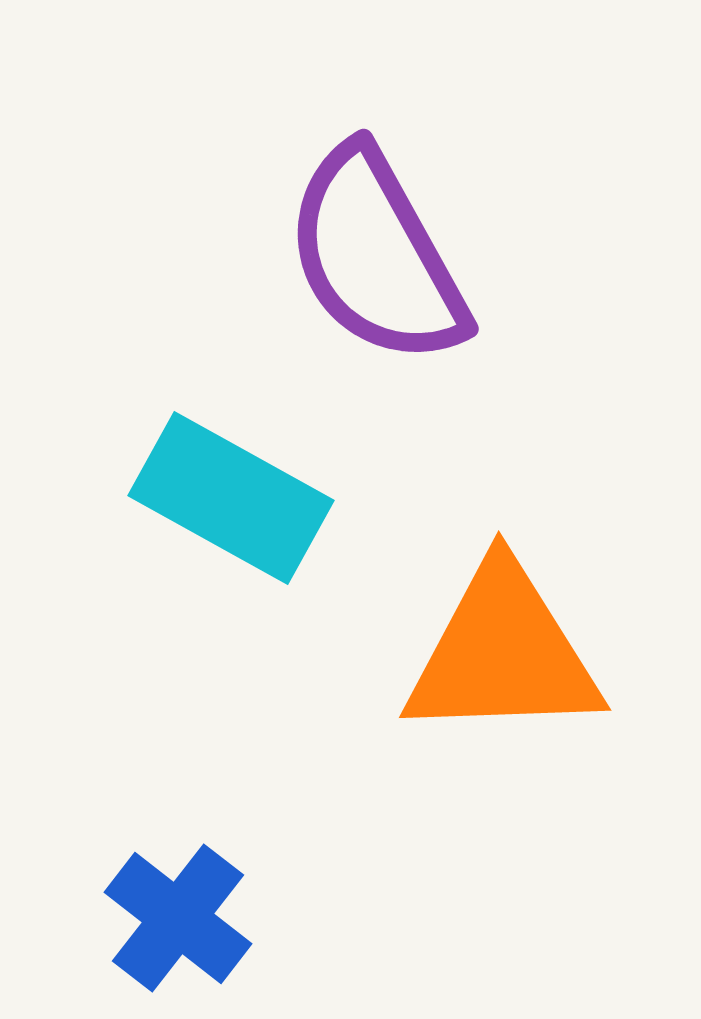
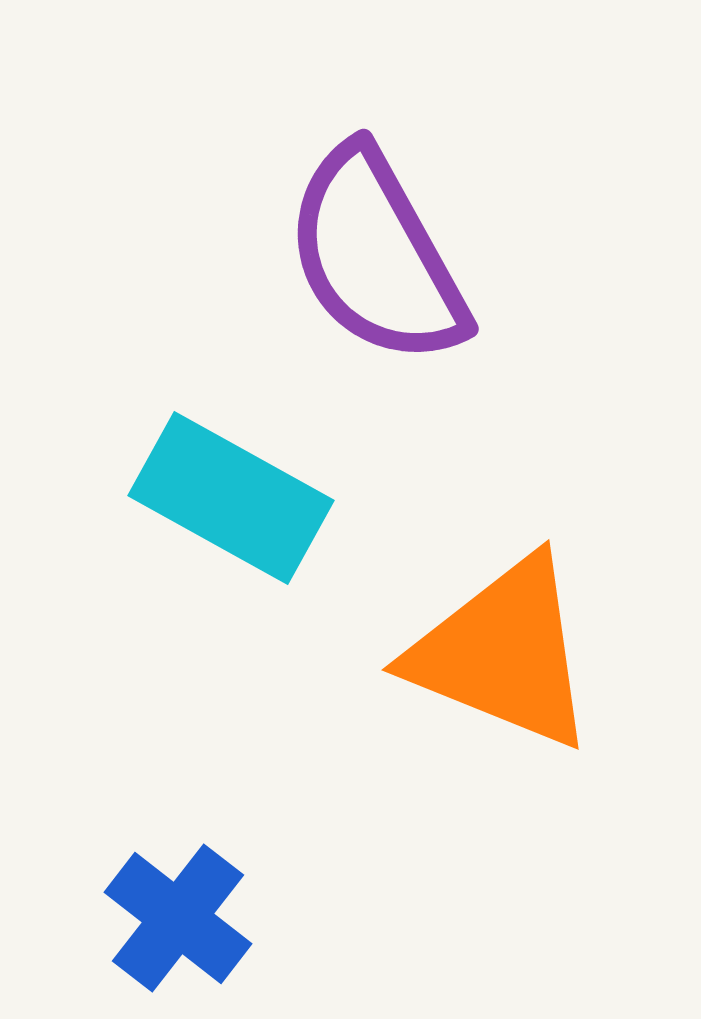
orange triangle: rotated 24 degrees clockwise
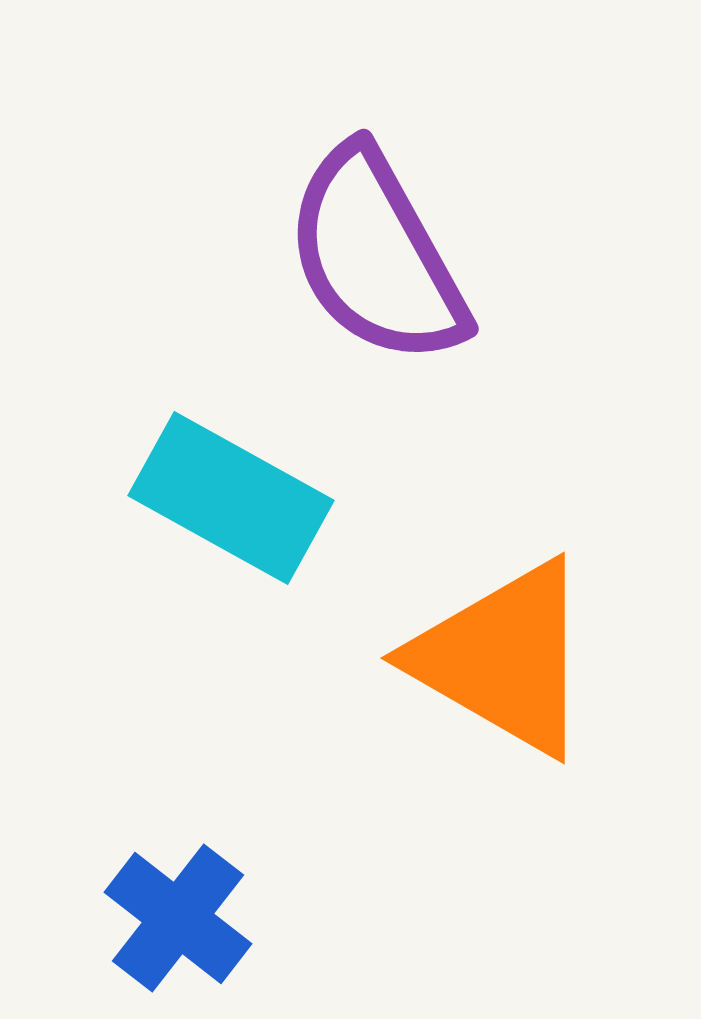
orange triangle: moved 5 px down; rotated 8 degrees clockwise
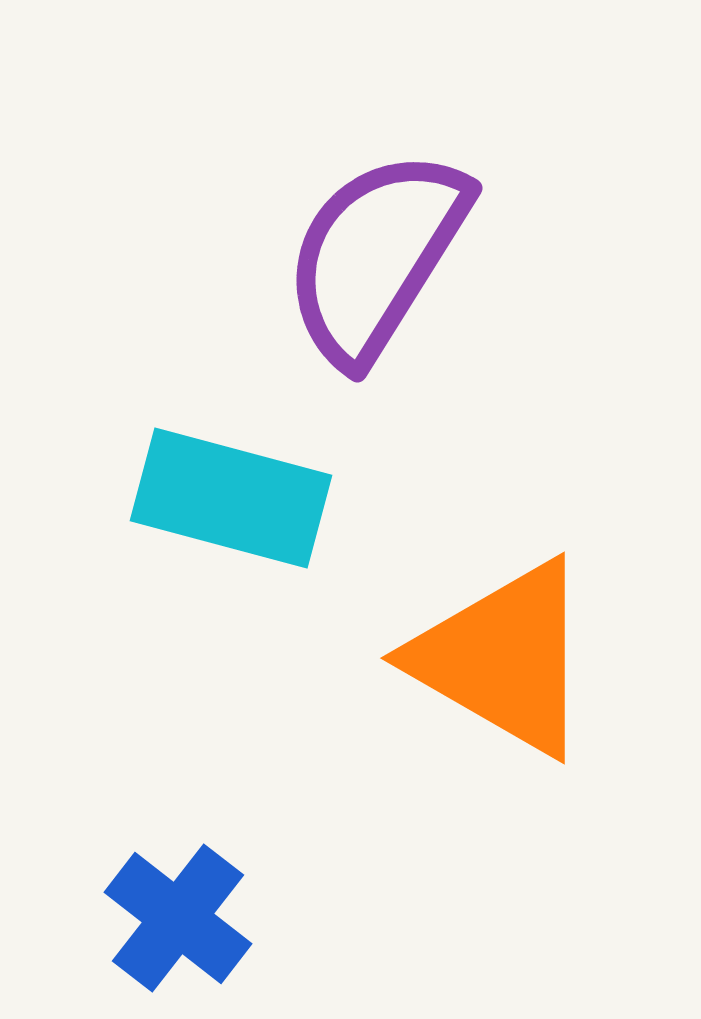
purple semicircle: rotated 61 degrees clockwise
cyan rectangle: rotated 14 degrees counterclockwise
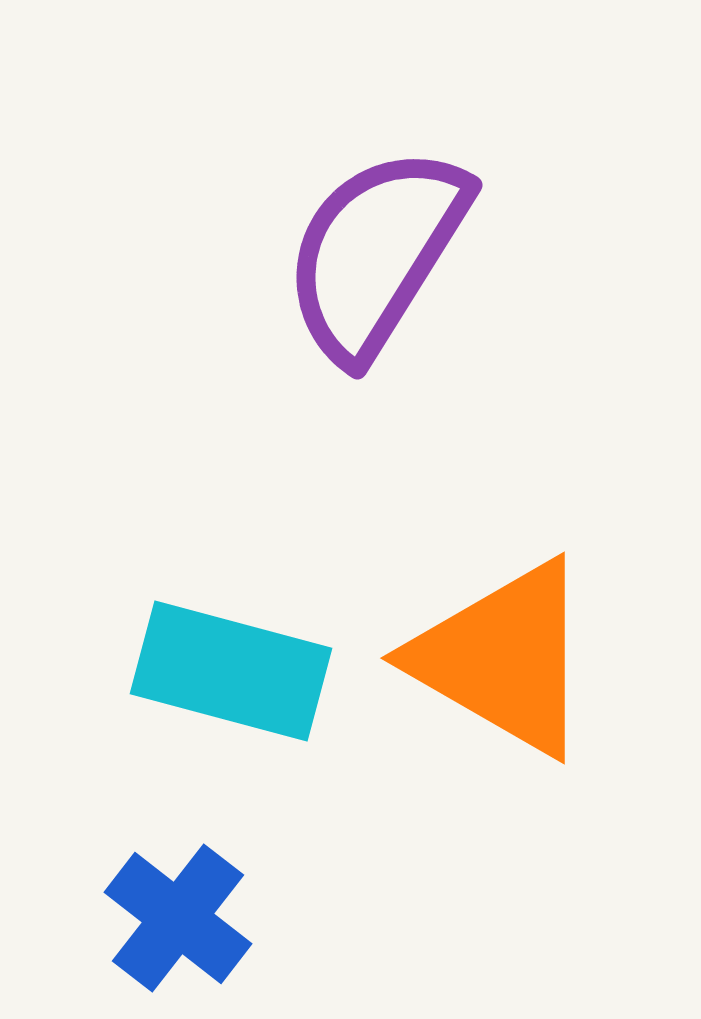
purple semicircle: moved 3 px up
cyan rectangle: moved 173 px down
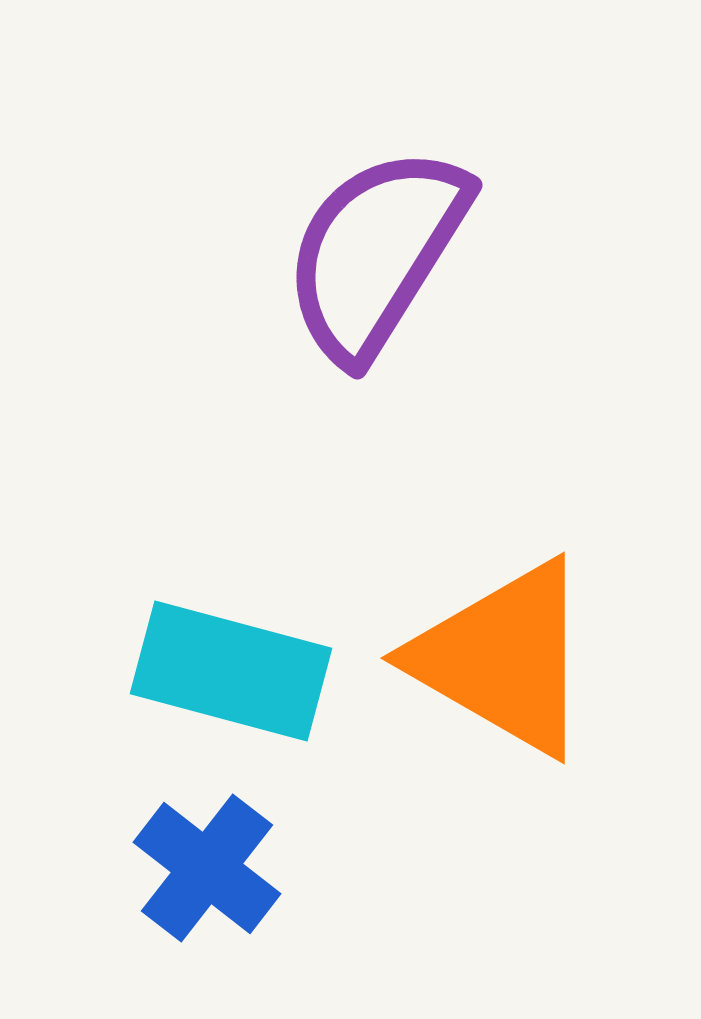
blue cross: moved 29 px right, 50 px up
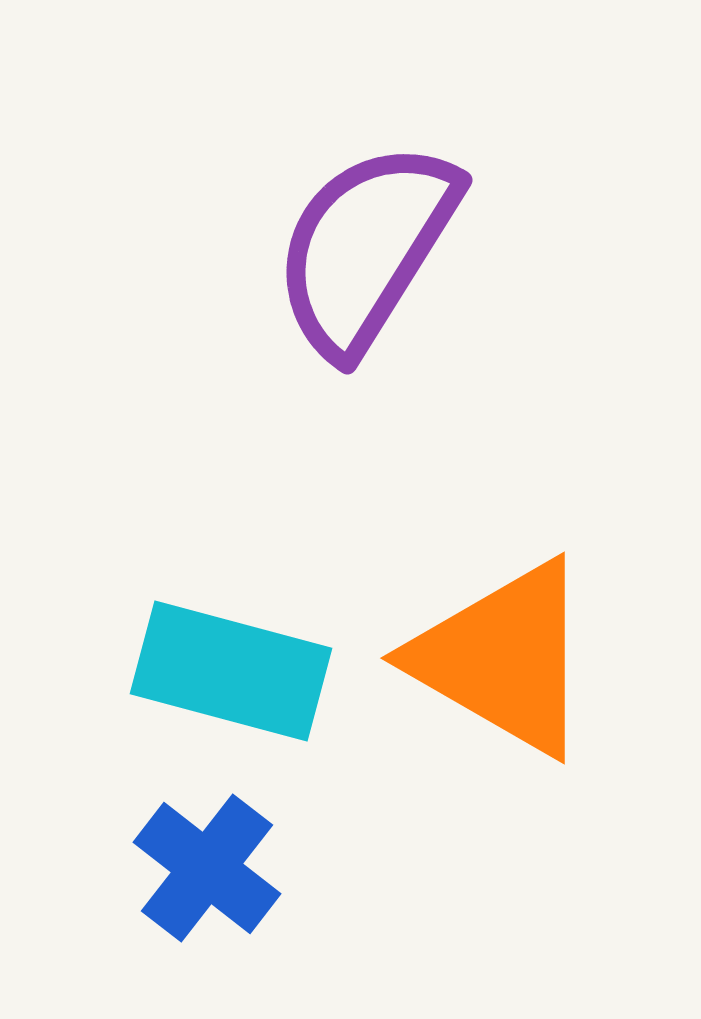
purple semicircle: moved 10 px left, 5 px up
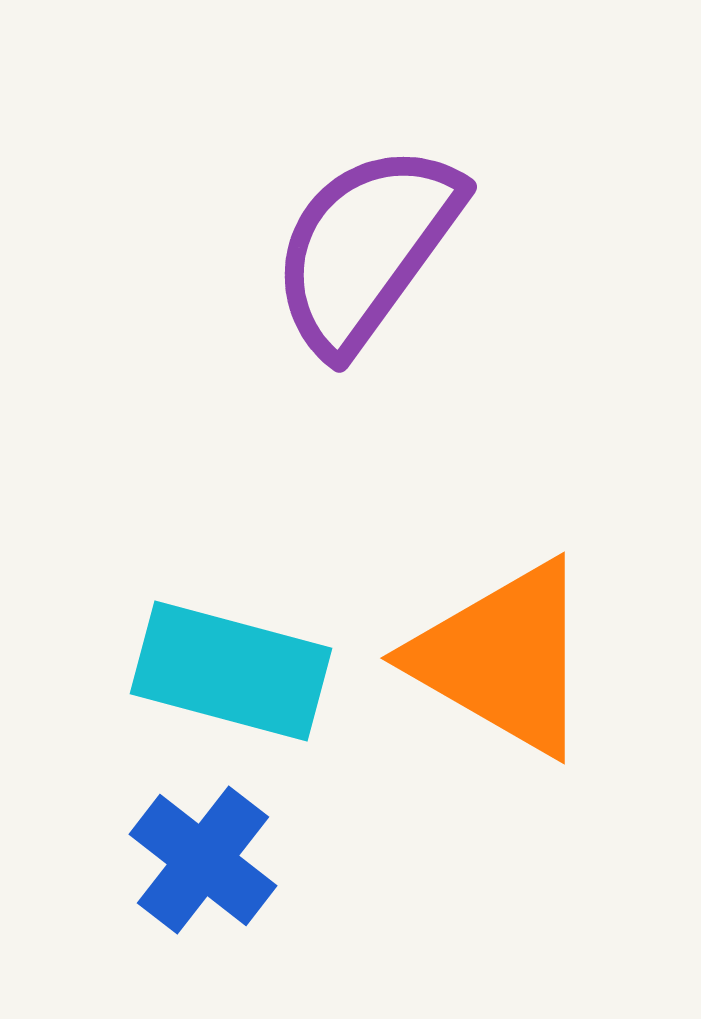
purple semicircle: rotated 4 degrees clockwise
blue cross: moved 4 px left, 8 px up
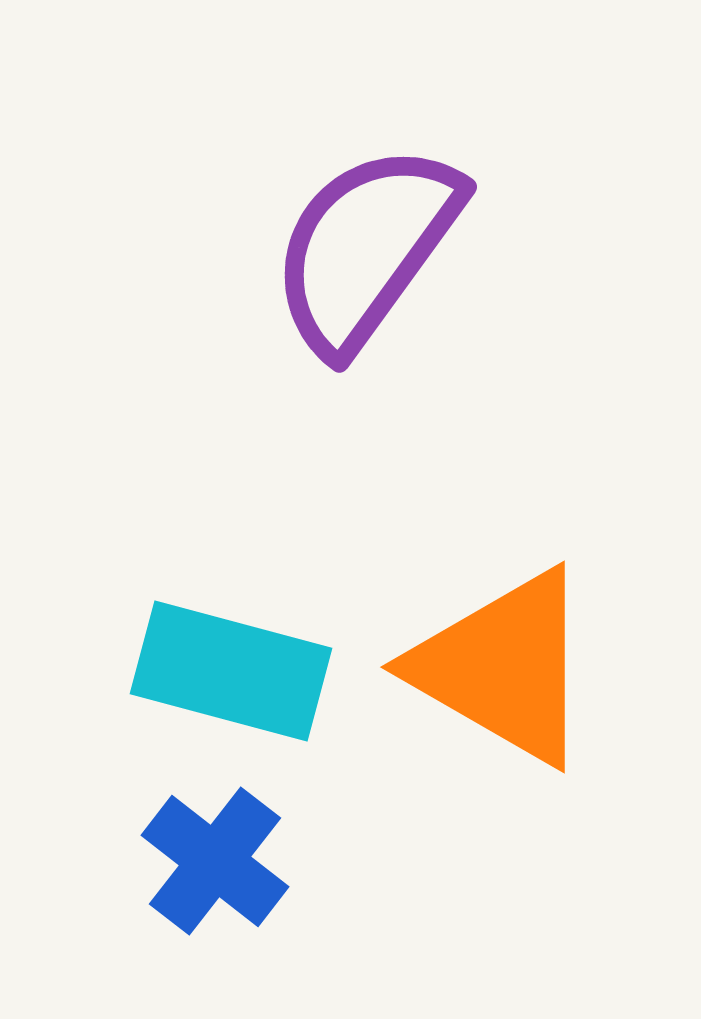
orange triangle: moved 9 px down
blue cross: moved 12 px right, 1 px down
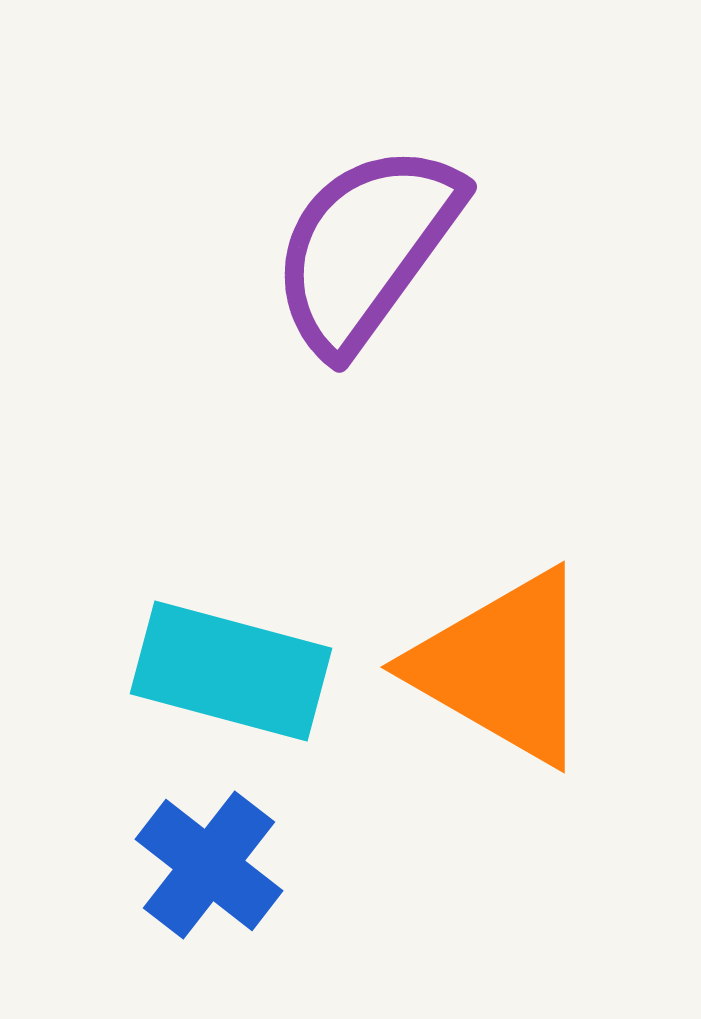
blue cross: moved 6 px left, 4 px down
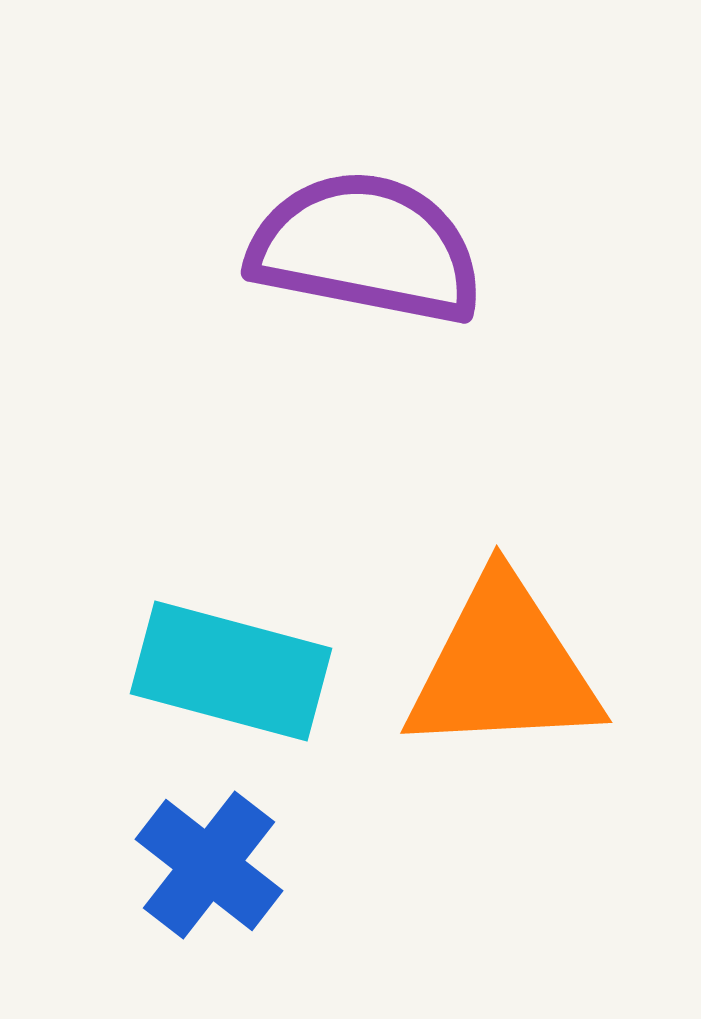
purple semicircle: rotated 65 degrees clockwise
orange triangle: rotated 33 degrees counterclockwise
